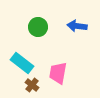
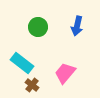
blue arrow: rotated 84 degrees counterclockwise
pink trapezoid: moved 7 px right; rotated 30 degrees clockwise
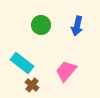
green circle: moved 3 px right, 2 px up
pink trapezoid: moved 1 px right, 2 px up
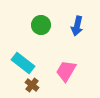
cyan rectangle: moved 1 px right
pink trapezoid: rotated 10 degrees counterclockwise
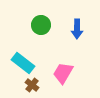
blue arrow: moved 3 px down; rotated 12 degrees counterclockwise
pink trapezoid: moved 3 px left, 2 px down
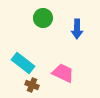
green circle: moved 2 px right, 7 px up
pink trapezoid: rotated 85 degrees clockwise
brown cross: rotated 16 degrees counterclockwise
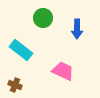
cyan rectangle: moved 2 px left, 13 px up
pink trapezoid: moved 2 px up
brown cross: moved 17 px left
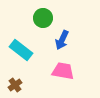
blue arrow: moved 15 px left, 11 px down; rotated 24 degrees clockwise
pink trapezoid: rotated 15 degrees counterclockwise
brown cross: rotated 32 degrees clockwise
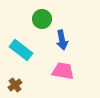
green circle: moved 1 px left, 1 px down
blue arrow: rotated 36 degrees counterclockwise
